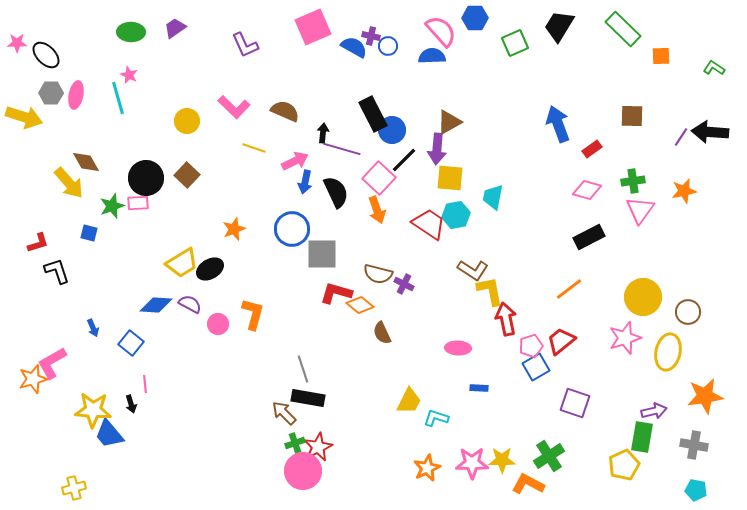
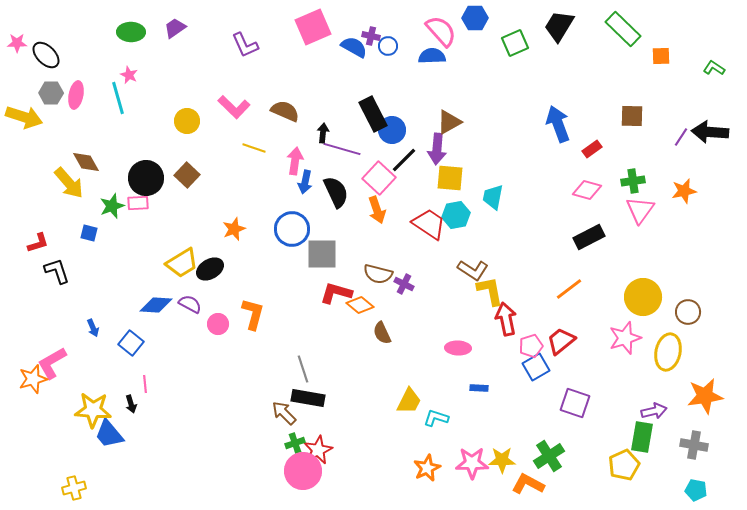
pink arrow at (295, 161): rotated 56 degrees counterclockwise
red star at (318, 447): moved 3 px down
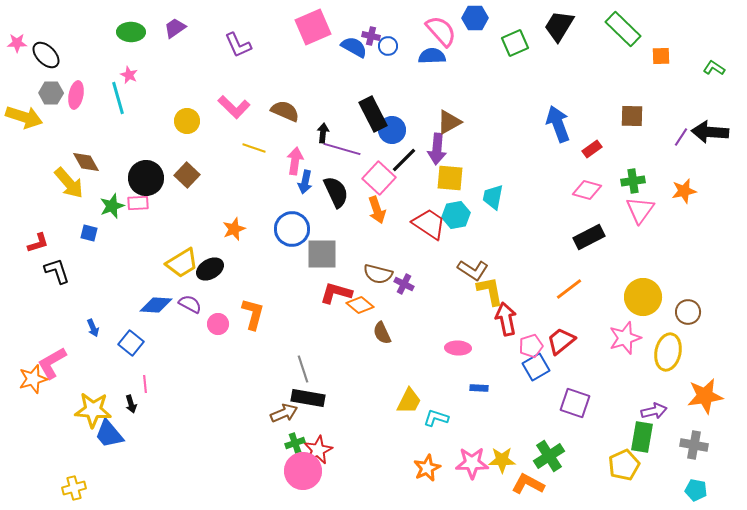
purple L-shape at (245, 45): moved 7 px left
brown arrow at (284, 413): rotated 112 degrees clockwise
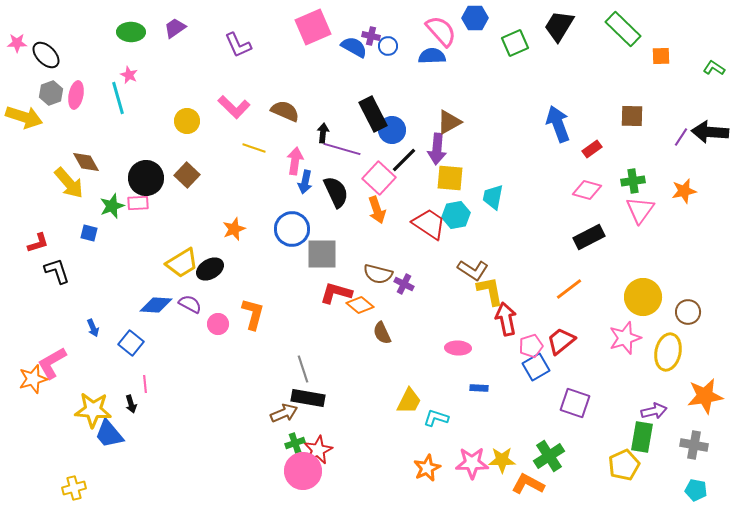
gray hexagon at (51, 93): rotated 20 degrees counterclockwise
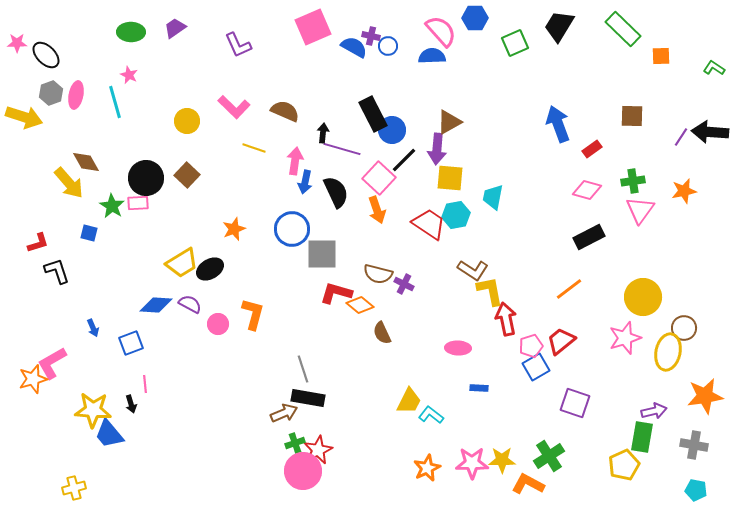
cyan line at (118, 98): moved 3 px left, 4 px down
green star at (112, 206): rotated 20 degrees counterclockwise
brown circle at (688, 312): moved 4 px left, 16 px down
blue square at (131, 343): rotated 30 degrees clockwise
cyan L-shape at (436, 418): moved 5 px left, 3 px up; rotated 20 degrees clockwise
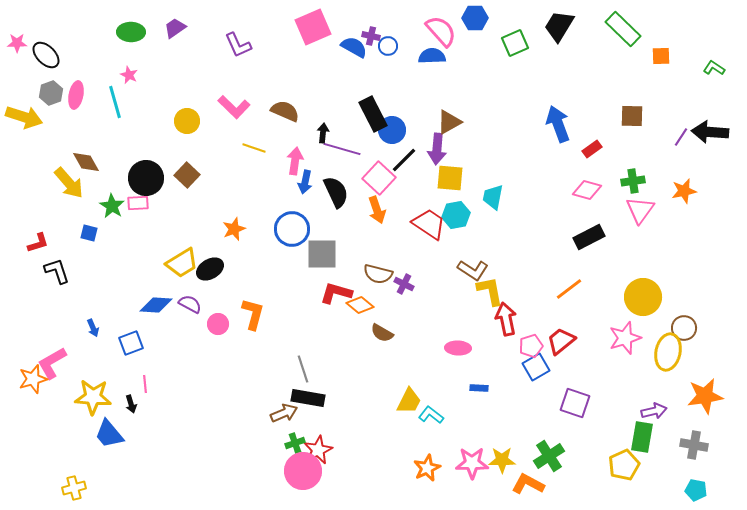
brown semicircle at (382, 333): rotated 35 degrees counterclockwise
yellow star at (93, 410): moved 13 px up
